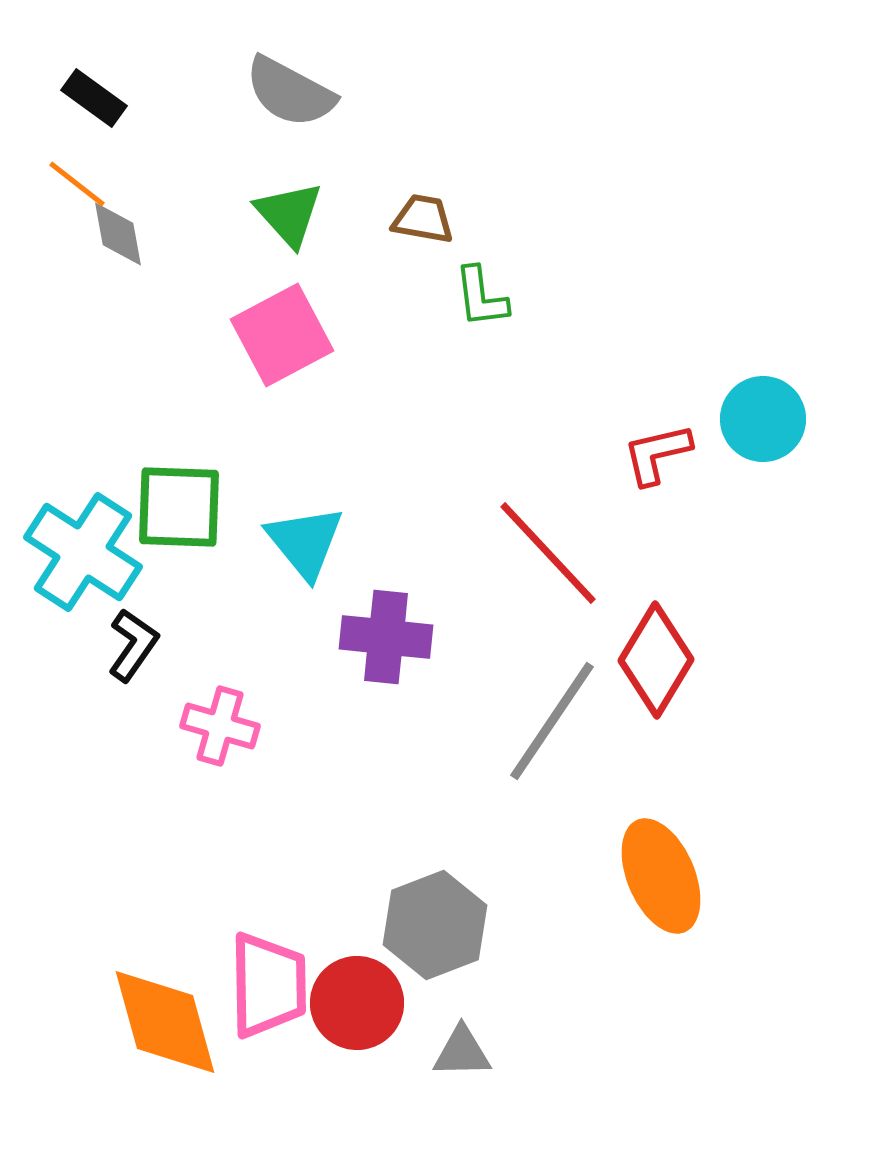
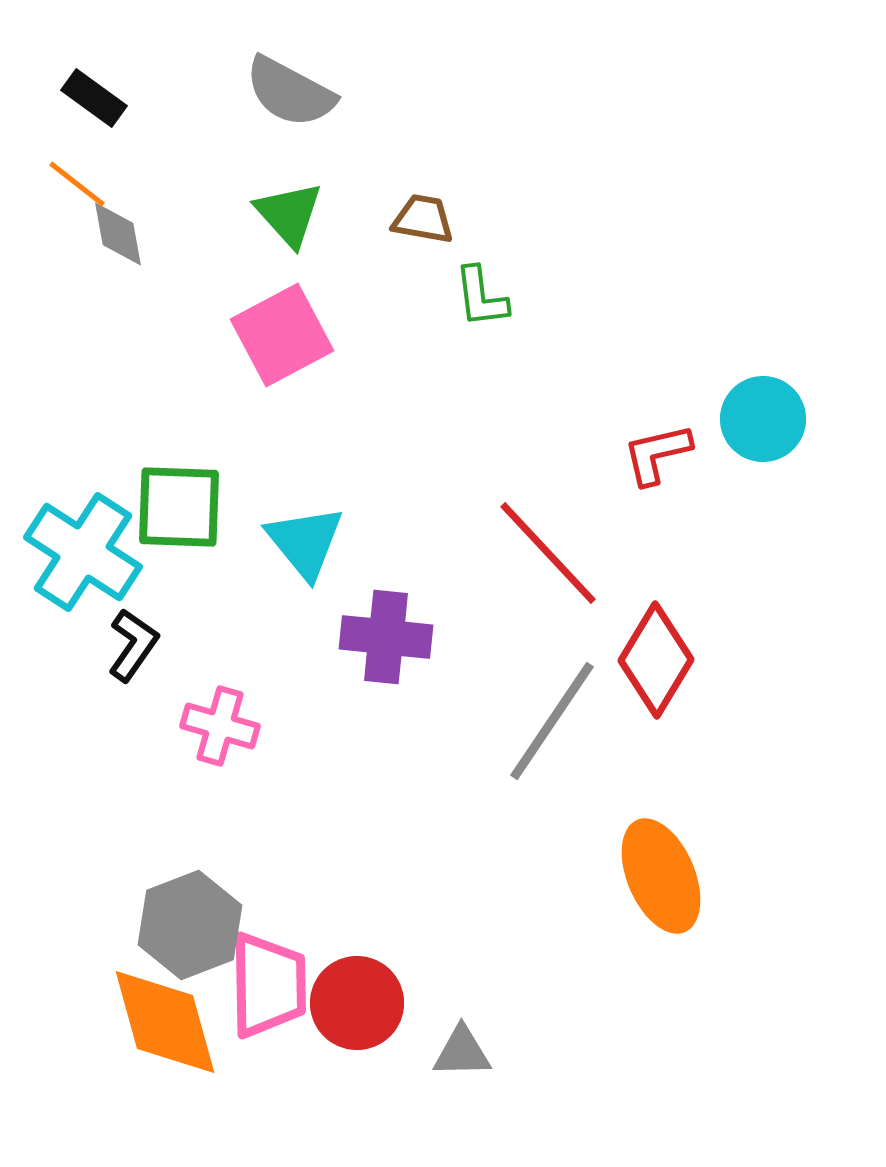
gray hexagon: moved 245 px left
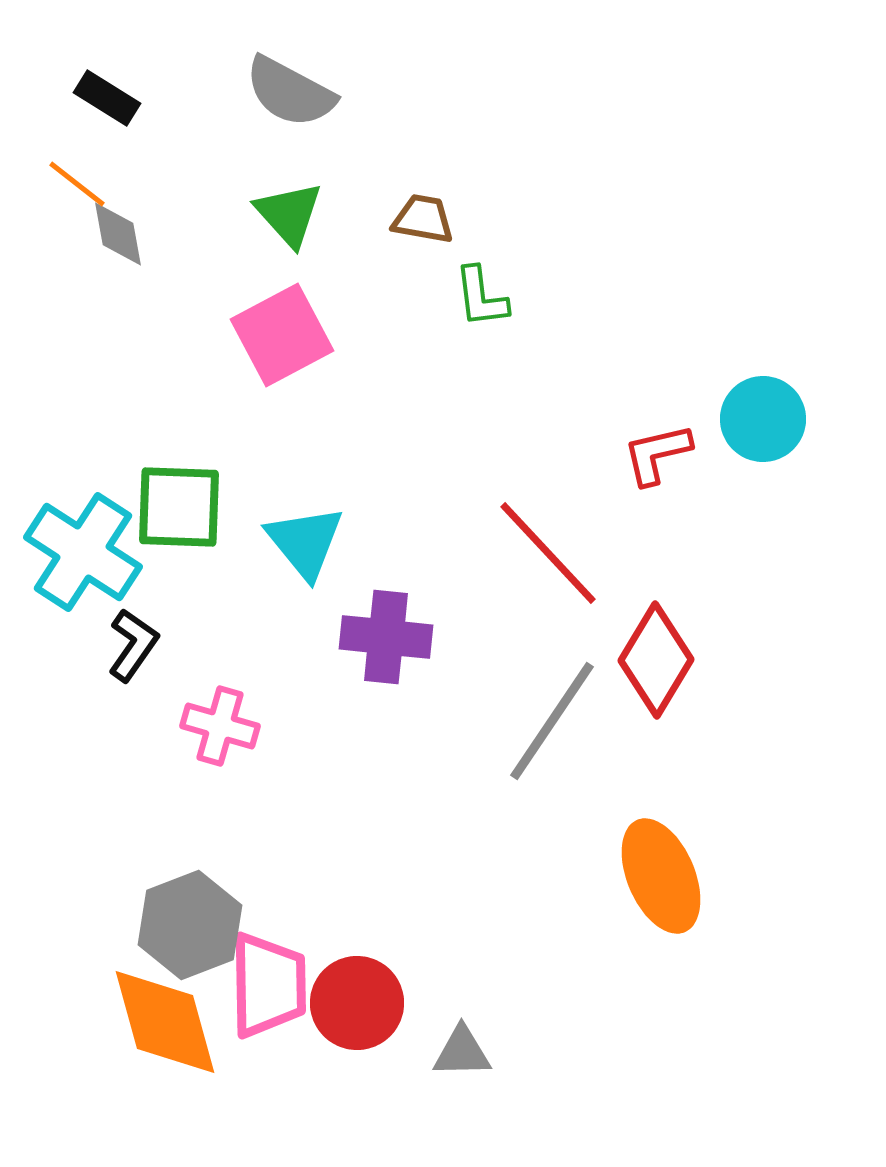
black rectangle: moved 13 px right; rotated 4 degrees counterclockwise
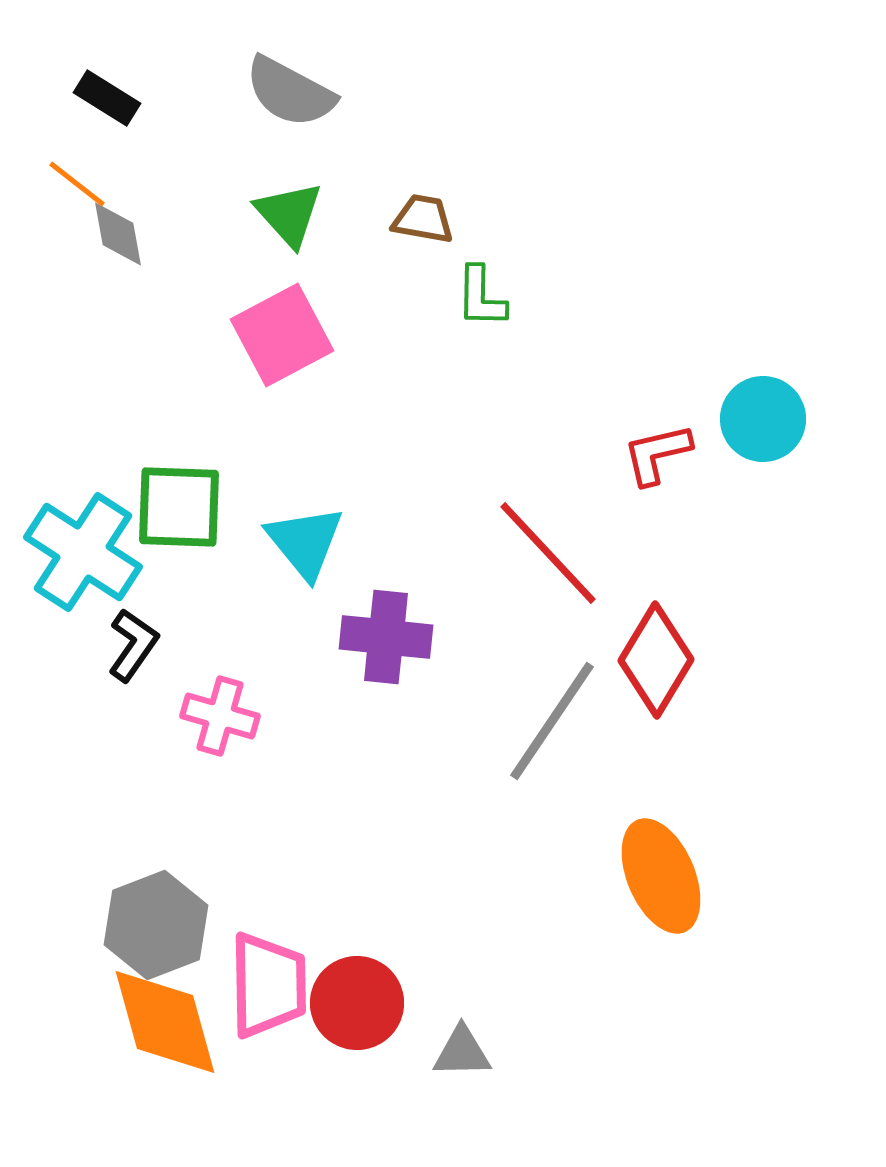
green L-shape: rotated 8 degrees clockwise
pink cross: moved 10 px up
gray hexagon: moved 34 px left
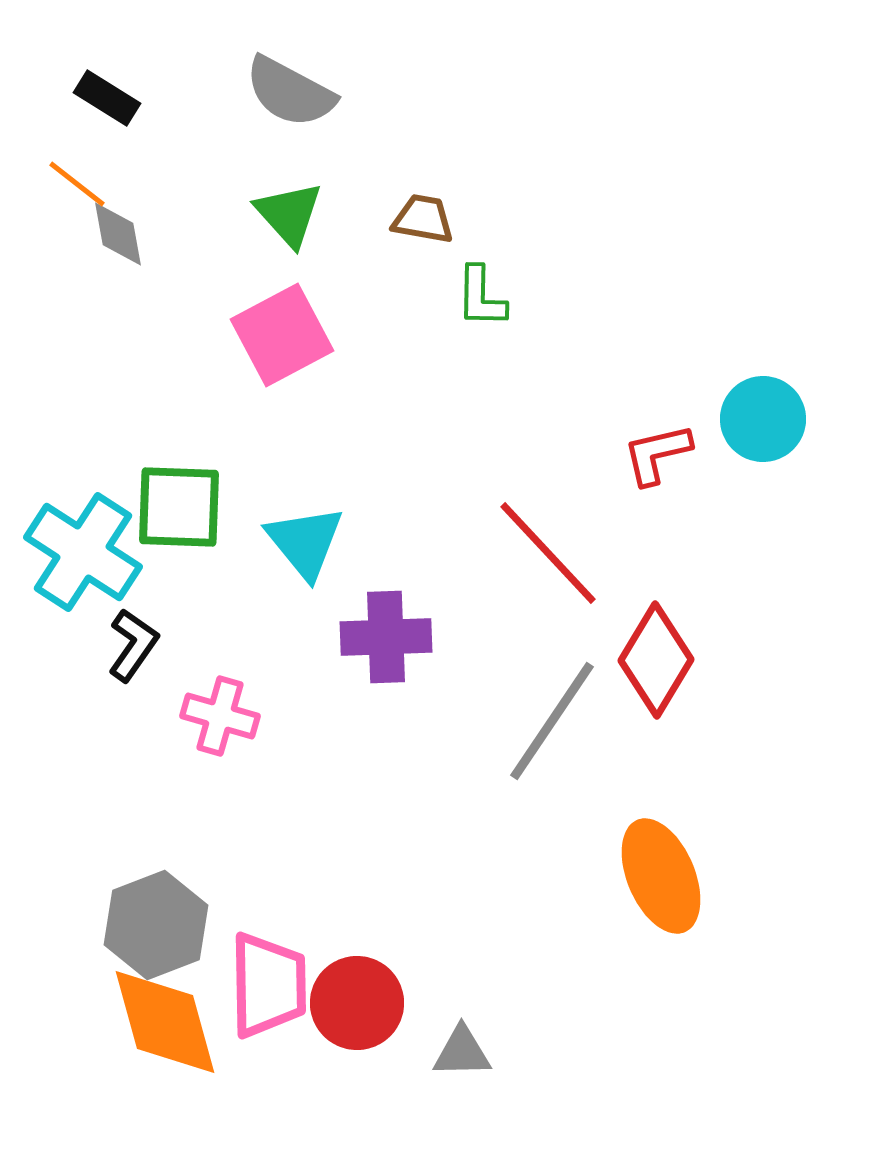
purple cross: rotated 8 degrees counterclockwise
